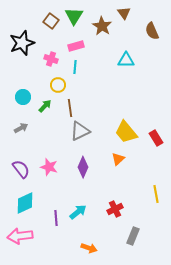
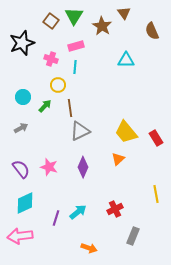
purple line: rotated 21 degrees clockwise
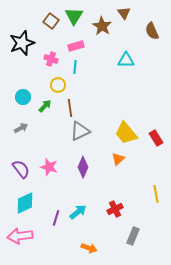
yellow trapezoid: moved 1 px down
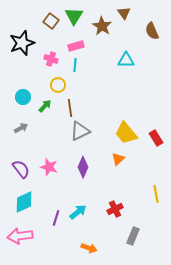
cyan line: moved 2 px up
cyan diamond: moved 1 px left, 1 px up
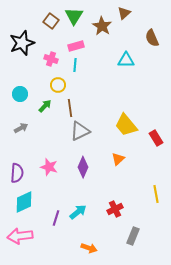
brown triangle: rotated 24 degrees clockwise
brown semicircle: moved 7 px down
cyan circle: moved 3 px left, 3 px up
yellow trapezoid: moved 8 px up
purple semicircle: moved 4 px left, 4 px down; rotated 42 degrees clockwise
